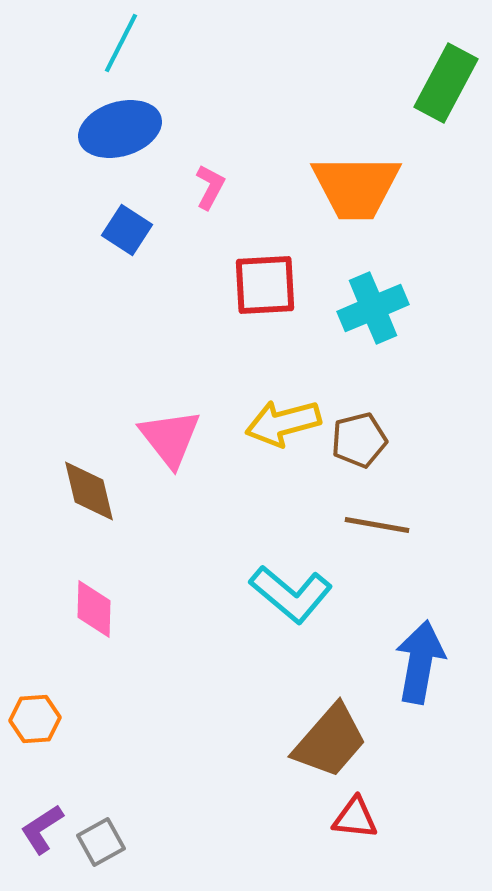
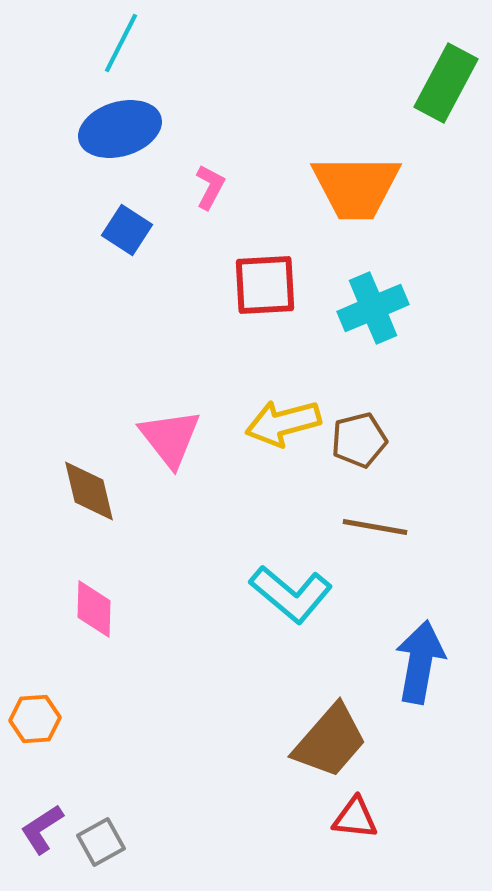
brown line: moved 2 px left, 2 px down
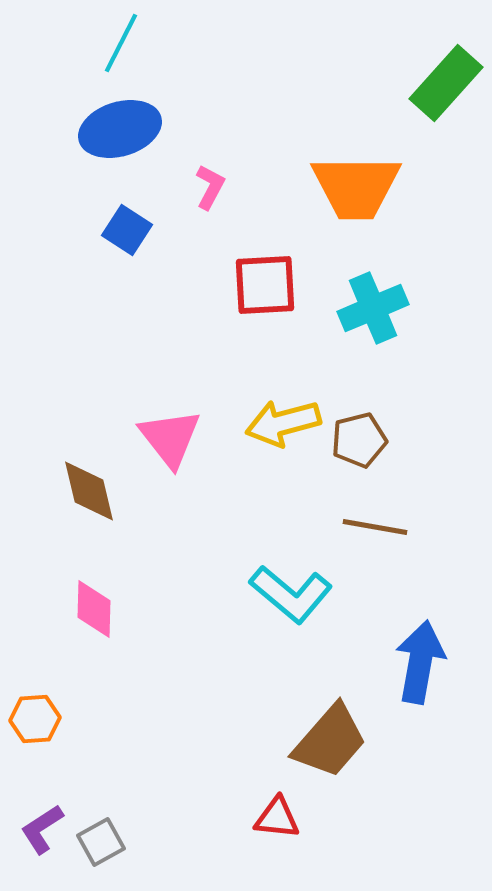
green rectangle: rotated 14 degrees clockwise
red triangle: moved 78 px left
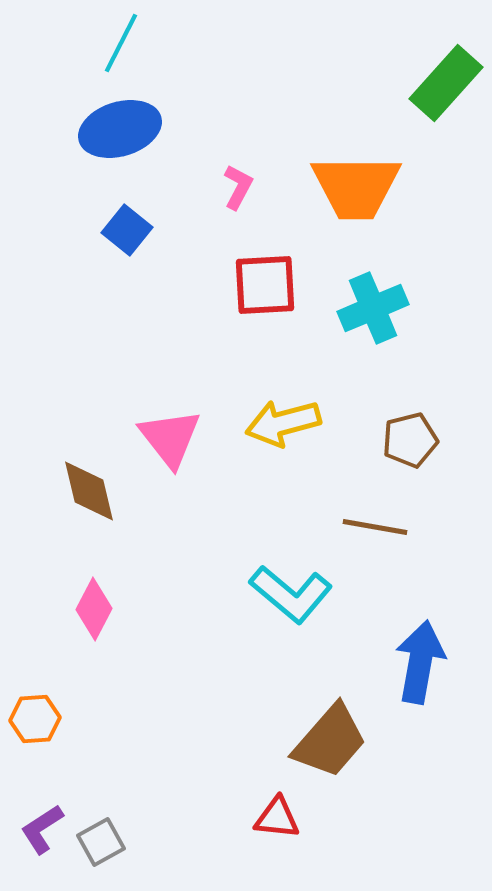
pink L-shape: moved 28 px right
blue square: rotated 6 degrees clockwise
brown pentagon: moved 51 px right
pink diamond: rotated 26 degrees clockwise
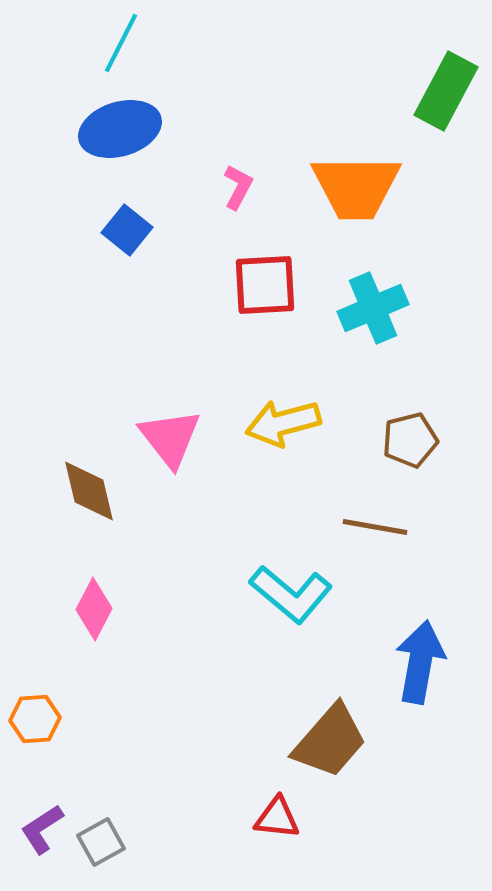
green rectangle: moved 8 px down; rotated 14 degrees counterclockwise
